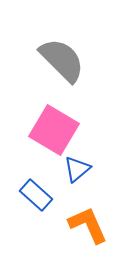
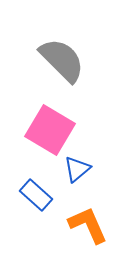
pink square: moved 4 px left
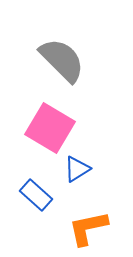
pink square: moved 2 px up
blue triangle: rotated 8 degrees clockwise
orange L-shape: moved 3 px down; rotated 78 degrees counterclockwise
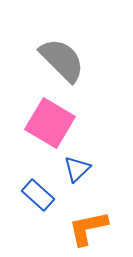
pink square: moved 5 px up
blue triangle: rotated 12 degrees counterclockwise
blue rectangle: moved 2 px right
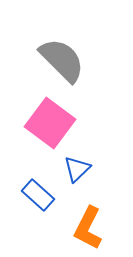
pink square: rotated 6 degrees clockwise
orange L-shape: rotated 51 degrees counterclockwise
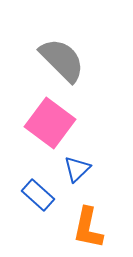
orange L-shape: rotated 15 degrees counterclockwise
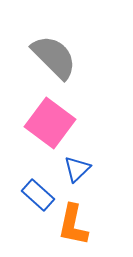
gray semicircle: moved 8 px left, 3 px up
orange L-shape: moved 15 px left, 3 px up
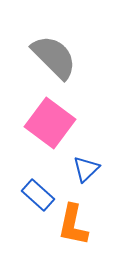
blue triangle: moved 9 px right
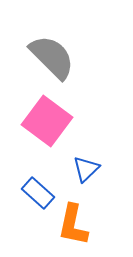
gray semicircle: moved 2 px left
pink square: moved 3 px left, 2 px up
blue rectangle: moved 2 px up
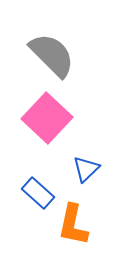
gray semicircle: moved 2 px up
pink square: moved 3 px up; rotated 6 degrees clockwise
